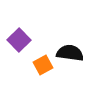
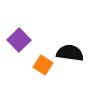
orange square: rotated 30 degrees counterclockwise
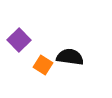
black semicircle: moved 4 px down
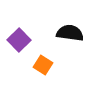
black semicircle: moved 24 px up
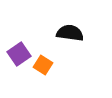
purple square: moved 14 px down; rotated 10 degrees clockwise
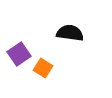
orange square: moved 3 px down
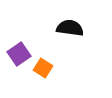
black semicircle: moved 5 px up
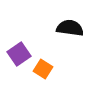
orange square: moved 1 px down
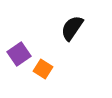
black semicircle: moved 2 px right; rotated 64 degrees counterclockwise
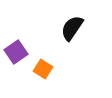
purple square: moved 3 px left, 2 px up
